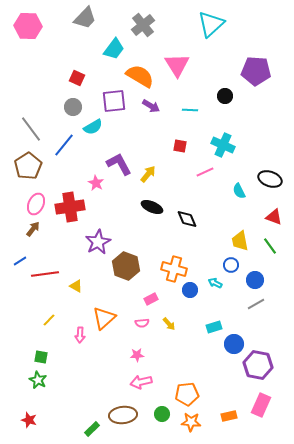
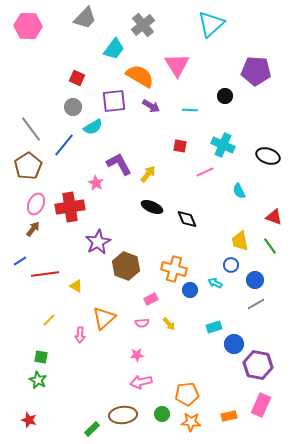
black ellipse at (270, 179): moved 2 px left, 23 px up
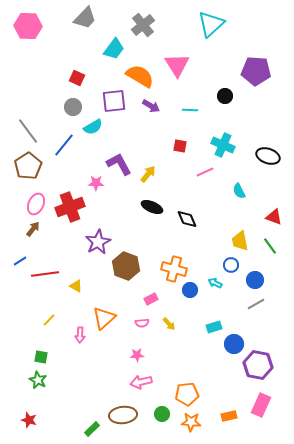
gray line at (31, 129): moved 3 px left, 2 px down
pink star at (96, 183): rotated 28 degrees counterclockwise
red cross at (70, 207): rotated 12 degrees counterclockwise
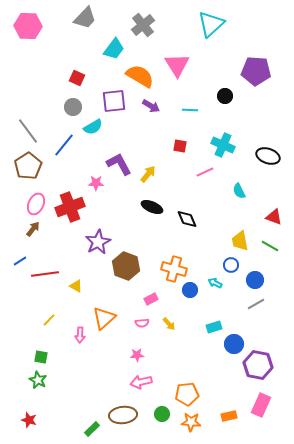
green line at (270, 246): rotated 24 degrees counterclockwise
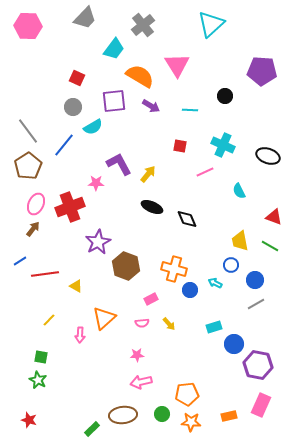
purple pentagon at (256, 71): moved 6 px right
